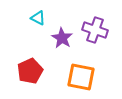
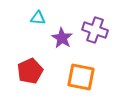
cyan triangle: rotated 21 degrees counterclockwise
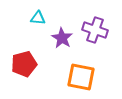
red pentagon: moved 6 px left, 7 px up; rotated 10 degrees clockwise
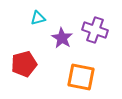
cyan triangle: rotated 21 degrees counterclockwise
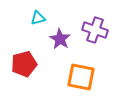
purple star: moved 2 px left, 1 px down
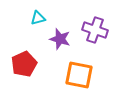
purple star: rotated 15 degrees counterclockwise
red pentagon: rotated 10 degrees counterclockwise
orange square: moved 2 px left, 2 px up
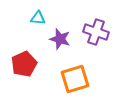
cyan triangle: rotated 21 degrees clockwise
purple cross: moved 1 px right, 2 px down
orange square: moved 4 px left, 4 px down; rotated 28 degrees counterclockwise
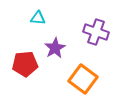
purple star: moved 5 px left, 9 px down; rotated 25 degrees clockwise
red pentagon: moved 1 px right; rotated 20 degrees clockwise
orange square: moved 8 px right; rotated 36 degrees counterclockwise
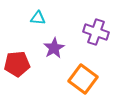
purple star: moved 1 px left
red pentagon: moved 8 px left
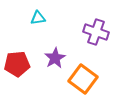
cyan triangle: rotated 14 degrees counterclockwise
purple star: moved 1 px right, 10 px down
